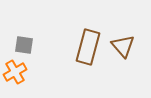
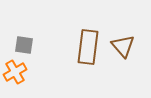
brown rectangle: rotated 8 degrees counterclockwise
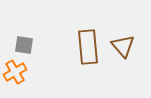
brown rectangle: rotated 12 degrees counterclockwise
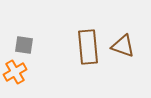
brown triangle: rotated 30 degrees counterclockwise
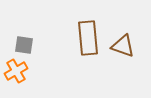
brown rectangle: moved 9 px up
orange cross: moved 1 px right, 1 px up
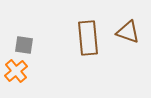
brown triangle: moved 5 px right, 14 px up
orange cross: rotated 10 degrees counterclockwise
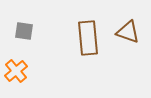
gray square: moved 14 px up
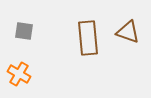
orange cross: moved 3 px right, 3 px down; rotated 20 degrees counterclockwise
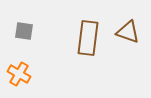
brown rectangle: rotated 12 degrees clockwise
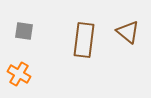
brown triangle: rotated 20 degrees clockwise
brown rectangle: moved 4 px left, 2 px down
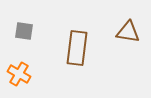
brown triangle: rotated 30 degrees counterclockwise
brown rectangle: moved 7 px left, 8 px down
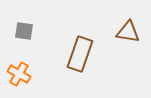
brown rectangle: moved 3 px right, 6 px down; rotated 12 degrees clockwise
